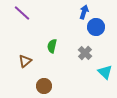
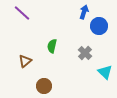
blue circle: moved 3 px right, 1 px up
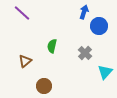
cyan triangle: rotated 28 degrees clockwise
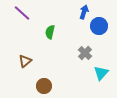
green semicircle: moved 2 px left, 14 px up
cyan triangle: moved 4 px left, 1 px down
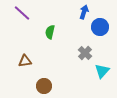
blue circle: moved 1 px right, 1 px down
brown triangle: rotated 32 degrees clockwise
cyan triangle: moved 1 px right, 2 px up
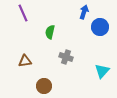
purple line: moved 1 px right; rotated 24 degrees clockwise
gray cross: moved 19 px left, 4 px down; rotated 24 degrees counterclockwise
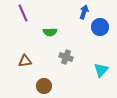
green semicircle: rotated 104 degrees counterclockwise
cyan triangle: moved 1 px left, 1 px up
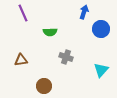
blue circle: moved 1 px right, 2 px down
brown triangle: moved 4 px left, 1 px up
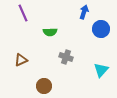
brown triangle: rotated 16 degrees counterclockwise
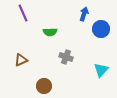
blue arrow: moved 2 px down
